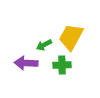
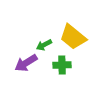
yellow trapezoid: moved 2 px right; rotated 80 degrees counterclockwise
purple arrow: rotated 35 degrees counterclockwise
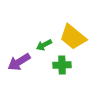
purple arrow: moved 7 px left, 1 px up
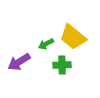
green arrow: moved 2 px right, 1 px up
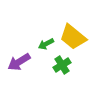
green cross: rotated 30 degrees counterclockwise
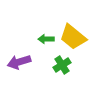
green arrow: moved 5 px up; rotated 28 degrees clockwise
purple arrow: rotated 15 degrees clockwise
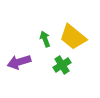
green arrow: moved 1 px left; rotated 70 degrees clockwise
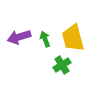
yellow trapezoid: moved 1 px down; rotated 36 degrees clockwise
purple arrow: moved 25 px up
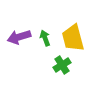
green arrow: moved 1 px up
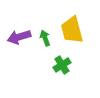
yellow trapezoid: moved 1 px left, 8 px up
